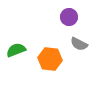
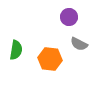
green semicircle: rotated 120 degrees clockwise
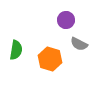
purple circle: moved 3 px left, 3 px down
orange hexagon: rotated 10 degrees clockwise
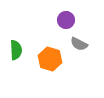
green semicircle: rotated 12 degrees counterclockwise
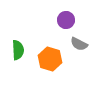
green semicircle: moved 2 px right
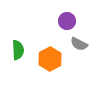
purple circle: moved 1 px right, 1 px down
orange hexagon: rotated 15 degrees clockwise
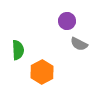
orange hexagon: moved 8 px left, 13 px down
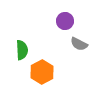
purple circle: moved 2 px left
green semicircle: moved 4 px right
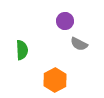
orange hexagon: moved 13 px right, 8 px down
